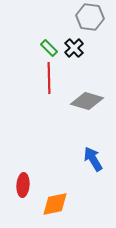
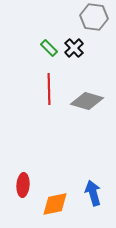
gray hexagon: moved 4 px right
red line: moved 11 px down
blue arrow: moved 34 px down; rotated 15 degrees clockwise
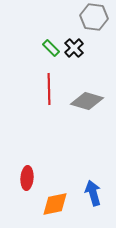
green rectangle: moved 2 px right
red ellipse: moved 4 px right, 7 px up
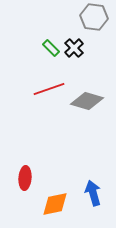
red line: rotated 72 degrees clockwise
red ellipse: moved 2 px left
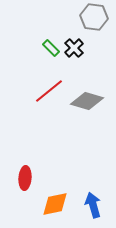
red line: moved 2 px down; rotated 20 degrees counterclockwise
blue arrow: moved 12 px down
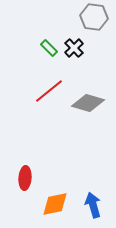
green rectangle: moved 2 px left
gray diamond: moved 1 px right, 2 px down
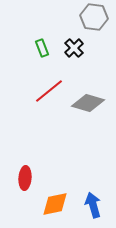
green rectangle: moved 7 px left; rotated 24 degrees clockwise
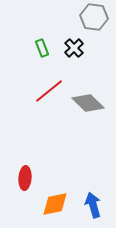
gray diamond: rotated 28 degrees clockwise
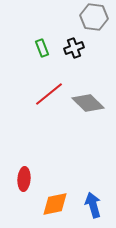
black cross: rotated 24 degrees clockwise
red line: moved 3 px down
red ellipse: moved 1 px left, 1 px down
